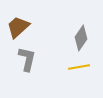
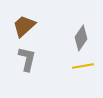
brown trapezoid: moved 6 px right, 1 px up
yellow line: moved 4 px right, 1 px up
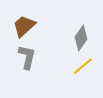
gray L-shape: moved 2 px up
yellow line: rotated 30 degrees counterclockwise
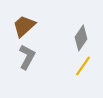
gray L-shape: rotated 15 degrees clockwise
yellow line: rotated 15 degrees counterclockwise
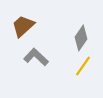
brown trapezoid: moved 1 px left
gray L-shape: moved 9 px right; rotated 75 degrees counterclockwise
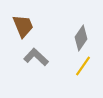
brown trapezoid: rotated 110 degrees clockwise
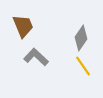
yellow line: rotated 70 degrees counterclockwise
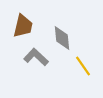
brown trapezoid: rotated 35 degrees clockwise
gray diamond: moved 19 px left; rotated 40 degrees counterclockwise
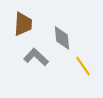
brown trapezoid: moved 2 px up; rotated 10 degrees counterclockwise
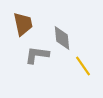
brown trapezoid: rotated 15 degrees counterclockwise
gray L-shape: moved 1 px right, 2 px up; rotated 35 degrees counterclockwise
